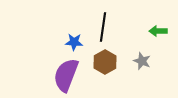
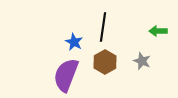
blue star: rotated 24 degrees clockwise
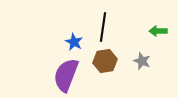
brown hexagon: moved 1 px up; rotated 20 degrees clockwise
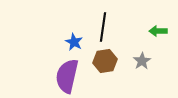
gray star: rotated 18 degrees clockwise
purple semicircle: moved 1 px right, 1 px down; rotated 8 degrees counterclockwise
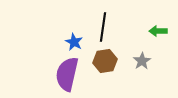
purple semicircle: moved 2 px up
